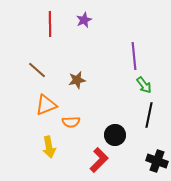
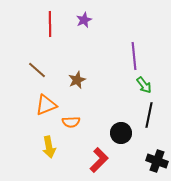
brown star: rotated 12 degrees counterclockwise
black circle: moved 6 px right, 2 px up
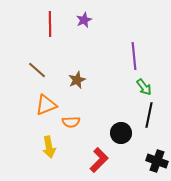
green arrow: moved 2 px down
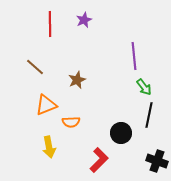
brown line: moved 2 px left, 3 px up
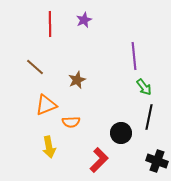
black line: moved 2 px down
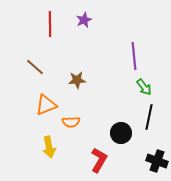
brown star: rotated 18 degrees clockwise
red L-shape: rotated 15 degrees counterclockwise
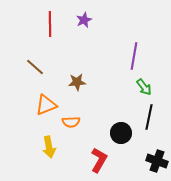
purple line: rotated 16 degrees clockwise
brown star: moved 2 px down
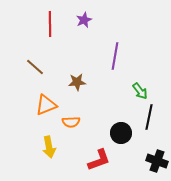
purple line: moved 19 px left
green arrow: moved 4 px left, 4 px down
red L-shape: rotated 40 degrees clockwise
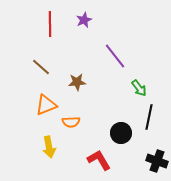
purple line: rotated 48 degrees counterclockwise
brown line: moved 6 px right
green arrow: moved 1 px left, 3 px up
red L-shape: rotated 100 degrees counterclockwise
